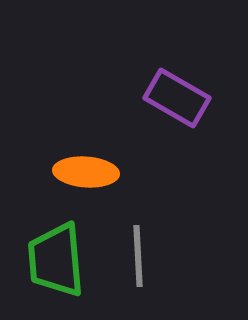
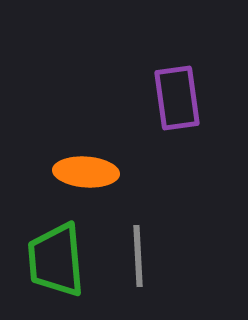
purple rectangle: rotated 52 degrees clockwise
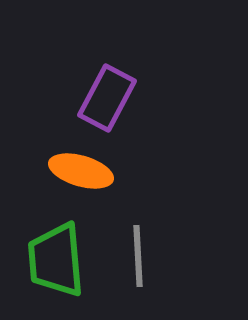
purple rectangle: moved 70 px left; rotated 36 degrees clockwise
orange ellipse: moved 5 px left, 1 px up; rotated 12 degrees clockwise
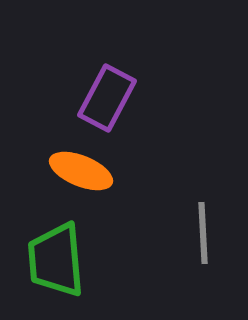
orange ellipse: rotated 6 degrees clockwise
gray line: moved 65 px right, 23 px up
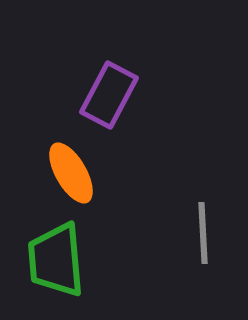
purple rectangle: moved 2 px right, 3 px up
orange ellipse: moved 10 px left, 2 px down; rotated 38 degrees clockwise
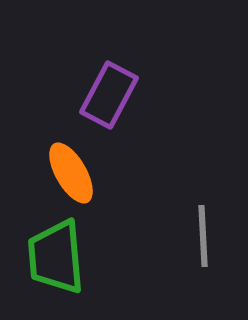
gray line: moved 3 px down
green trapezoid: moved 3 px up
